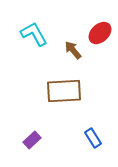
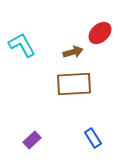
cyan L-shape: moved 12 px left, 11 px down
brown arrow: moved 2 px down; rotated 114 degrees clockwise
brown rectangle: moved 10 px right, 7 px up
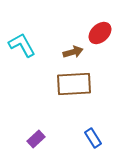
purple rectangle: moved 4 px right, 1 px up
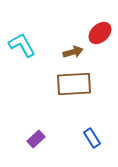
blue rectangle: moved 1 px left
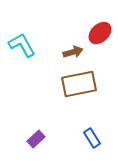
brown rectangle: moved 5 px right; rotated 8 degrees counterclockwise
